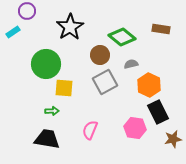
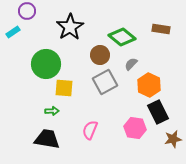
gray semicircle: rotated 32 degrees counterclockwise
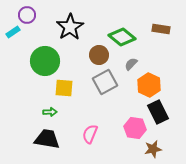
purple circle: moved 4 px down
brown circle: moved 1 px left
green circle: moved 1 px left, 3 px up
green arrow: moved 2 px left, 1 px down
pink semicircle: moved 4 px down
brown star: moved 20 px left, 10 px down
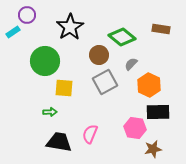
black rectangle: rotated 65 degrees counterclockwise
black trapezoid: moved 12 px right, 3 px down
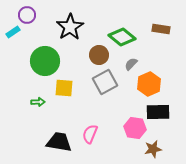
orange hexagon: moved 1 px up; rotated 10 degrees clockwise
green arrow: moved 12 px left, 10 px up
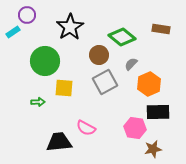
pink semicircle: moved 4 px left, 6 px up; rotated 84 degrees counterclockwise
black trapezoid: rotated 16 degrees counterclockwise
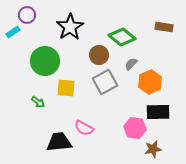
brown rectangle: moved 3 px right, 2 px up
orange hexagon: moved 1 px right, 2 px up
yellow square: moved 2 px right
green arrow: rotated 40 degrees clockwise
pink semicircle: moved 2 px left
